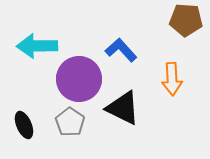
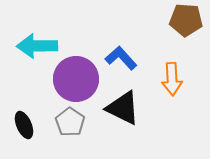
blue L-shape: moved 8 px down
purple circle: moved 3 px left
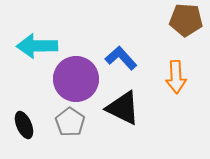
orange arrow: moved 4 px right, 2 px up
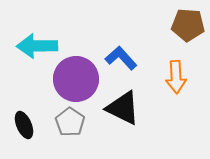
brown pentagon: moved 2 px right, 5 px down
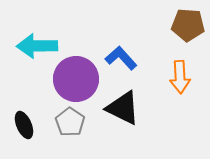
orange arrow: moved 4 px right
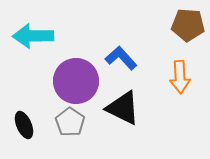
cyan arrow: moved 4 px left, 10 px up
purple circle: moved 2 px down
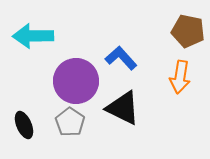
brown pentagon: moved 6 px down; rotated 8 degrees clockwise
orange arrow: rotated 12 degrees clockwise
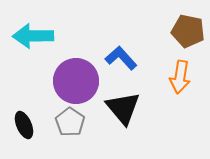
black triangle: rotated 24 degrees clockwise
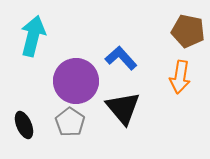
cyan arrow: rotated 105 degrees clockwise
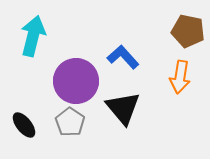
blue L-shape: moved 2 px right, 1 px up
black ellipse: rotated 16 degrees counterclockwise
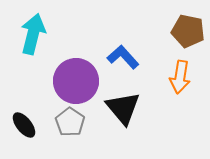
cyan arrow: moved 2 px up
